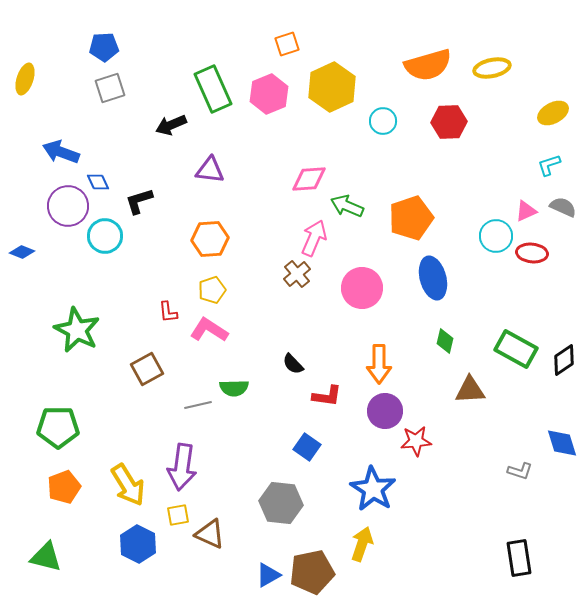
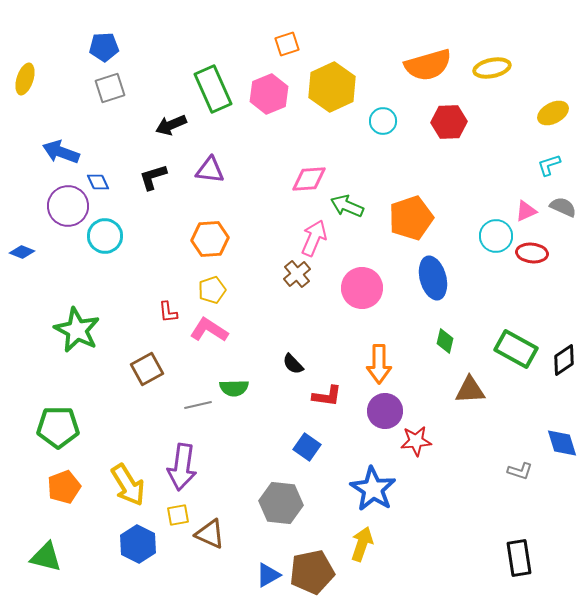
black L-shape at (139, 201): moved 14 px right, 24 px up
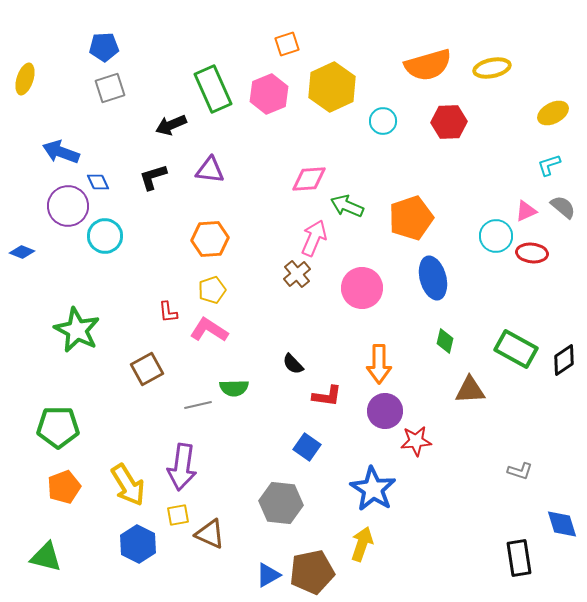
gray semicircle at (563, 207): rotated 16 degrees clockwise
blue diamond at (562, 443): moved 81 px down
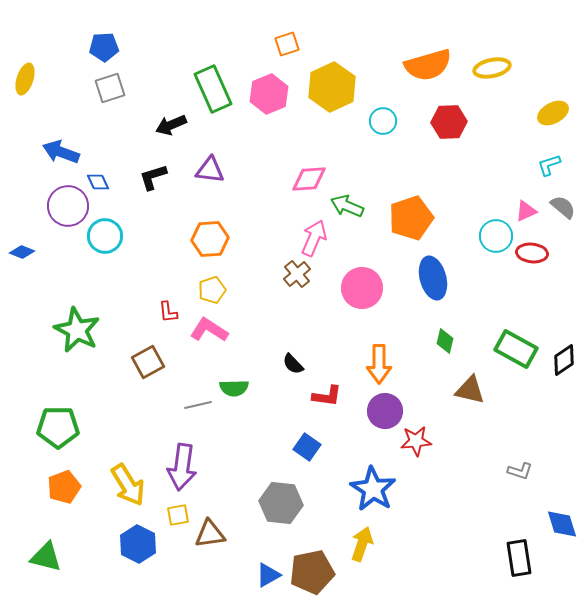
brown square at (147, 369): moved 1 px right, 7 px up
brown triangle at (470, 390): rotated 16 degrees clockwise
brown triangle at (210, 534): rotated 32 degrees counterclockwise
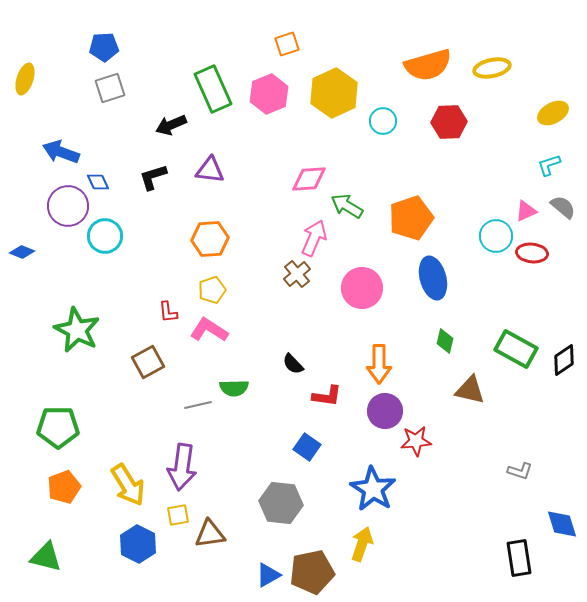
yellow hexagon at (332, 87): moved 2 px right, 6 px down
green arrow at (347, 206): rotated 8 degrees clockwise
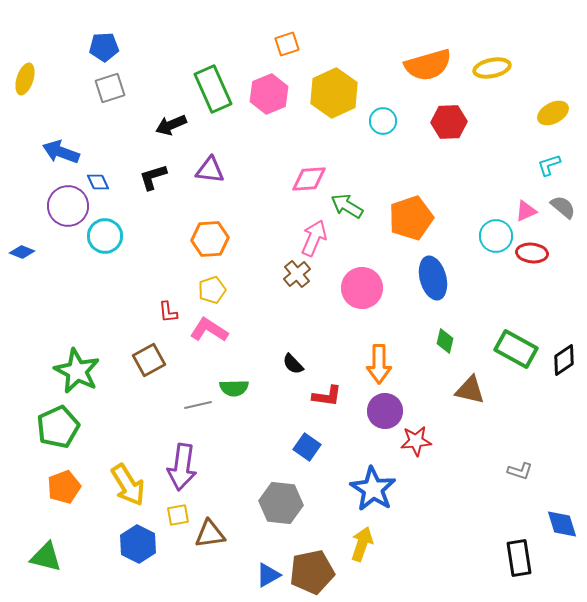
green star at (77, 330): moved 41 px down
brown square at (148, 362): moved 1 px right, 2 px up
green pentagon at (58, 427): rotated 24 degrees counterclockwise
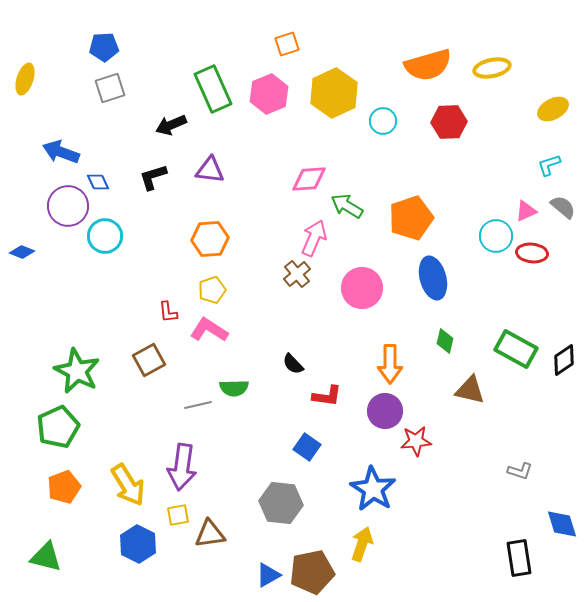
yellow ellipse at (553, 113): moved 4 px up
orange arrow at (379, 364): moved 11 px right
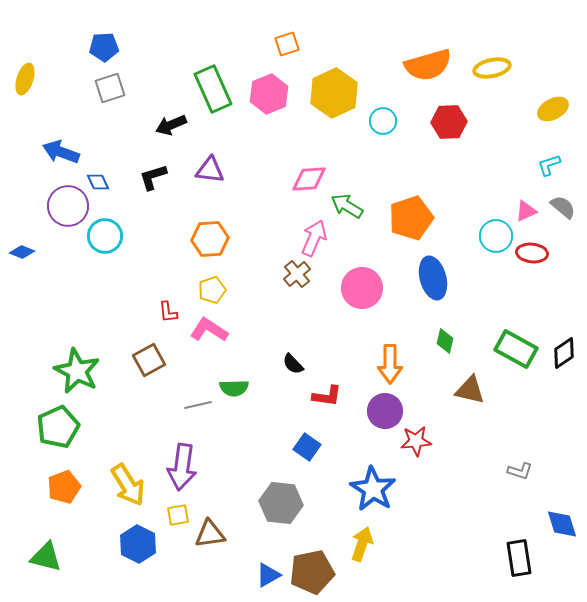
black diamond at (564, 360): moved 7 px up
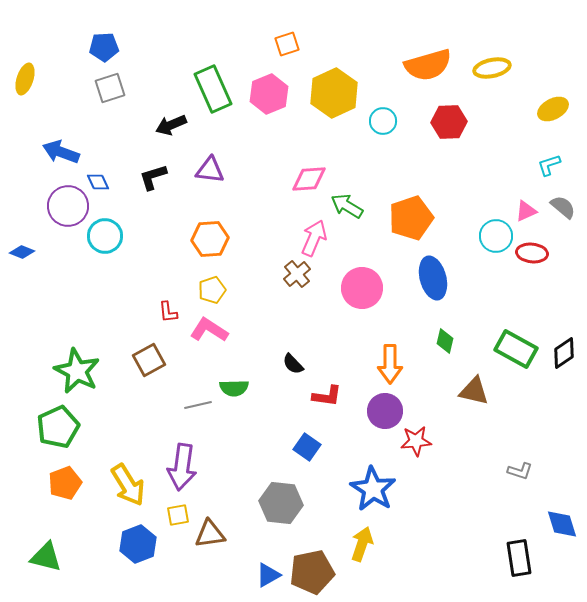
brown triangle at (470, 390): moved 4 px right, 1 px down
orange pentagon at (64, 487): moved 1 px right, 4 px up
blue hexagon at (138, 544): rotated 12 degrees clockwise
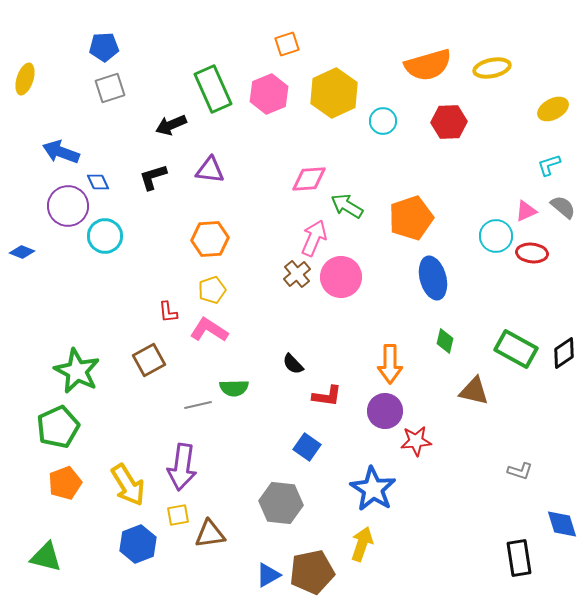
pink circle at (362, 288): moved 21 px left, 11 px up
